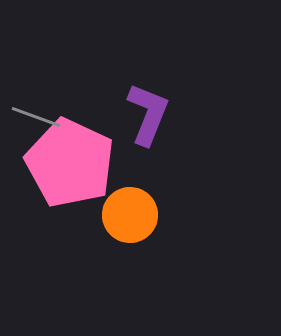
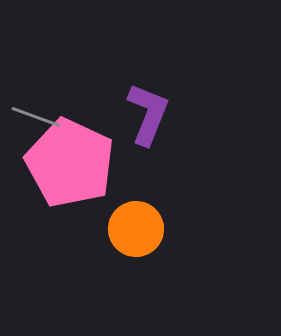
orange circle: moved 6 px right, 14 px down
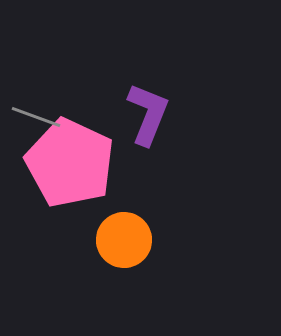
orange circle: moved 12 px left, 11 px down
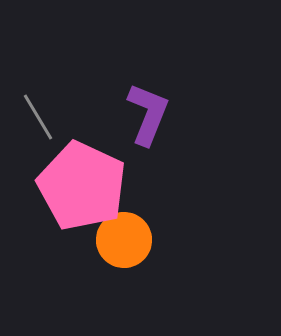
gray line: moved 2 px right; rotated 39 degrees clockwise
pink pentagon: moved 12 px right, 23 px down
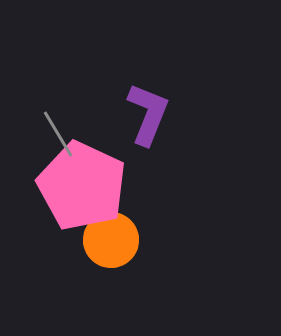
gray line: moved 20 px right, 17 px down
orange circle: moved 13 px left
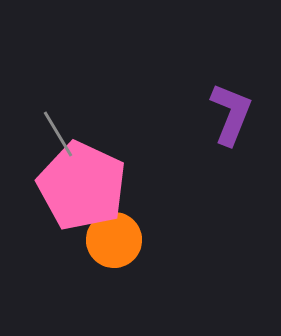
purple L-shape: moved 83 px right
orange circle: moved 3 px right
